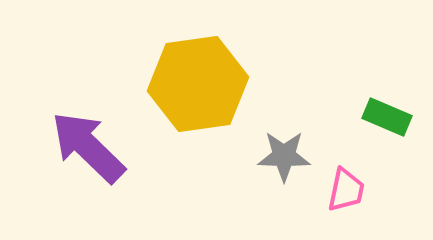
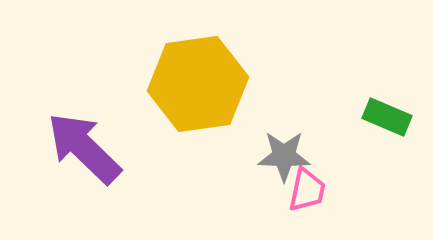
purple arrow: moved 4 px left, 1 px down
pink trapezoid: moved 39 px left
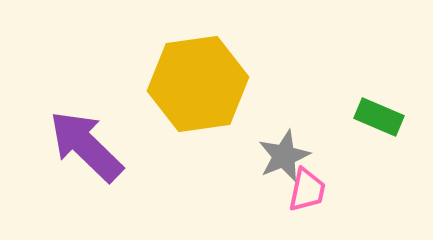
green rectangle: moved 8 px left
purple arrow: moved 2 px right, 2 px up
gray star: rotated 24 degrees counterclockwise
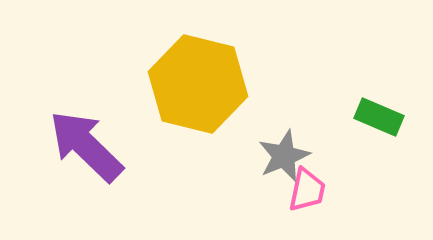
yellow hexagon: rotated 22 degrees clockwise
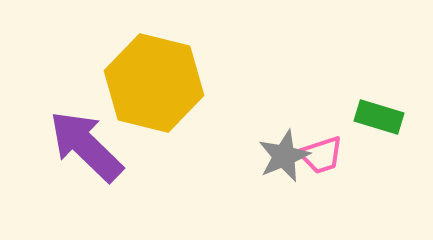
yellow hexagon: moved 44 px left, 1 px up
green rectangle: rotated 6 degrees counterclockwise
pink trapezoid: moved 14 px right, 35 px up; rotated 60 degrees clockwise
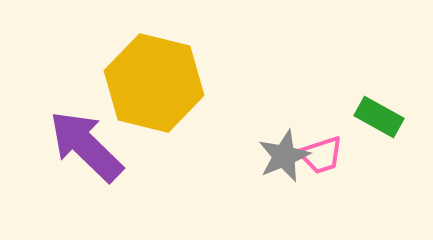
green rectangle: rotated 12 degrees clockwise
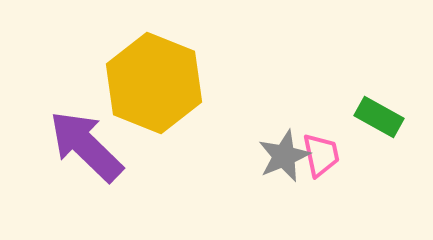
yellow hexagon: rotated 8 degrees clockwise
pink trapezoid: rotated 84 degrees counterclockwise
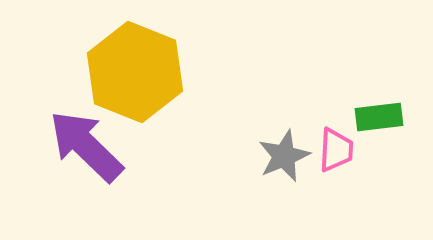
yellow hexagon: moved 19 px left, 11 px up
green rectangle: rotated 36 degrees counterclockwise
pink trapezoid: moved 15 px right, 5 px up; rotated 15 degrees clockwise
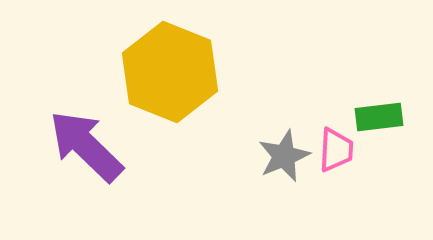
yellow hexagon: moved 35 px right
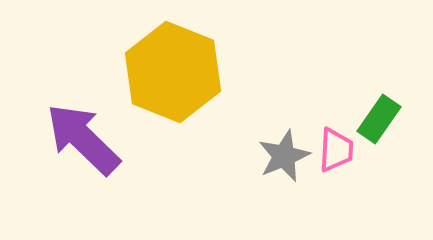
yellow hexagon: moved 3 px right
green rectangle: moved 2 px down; rotated 48 degrees counterclockwise
purple arrow: moved 3 px left, 7 px up
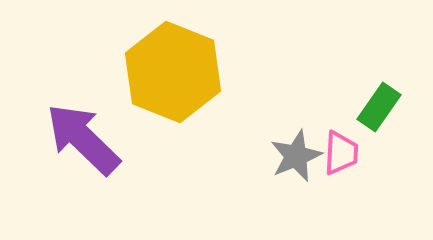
green rectangle: moved 12 px up
pink trapezoid: moved 5 px right, 3 px down
gray star: moved 12 px right
